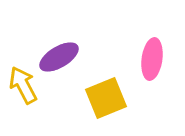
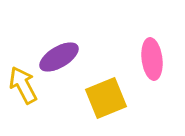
pink ellipse: rotated 15 degrees counterclockwise
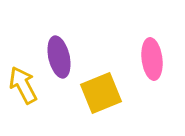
purple ellipse: rotated 72 degrees counterclockwise
yellow square: moved 5 px left, 5 px up
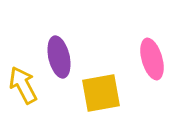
pink ellipse: rotated 9 degrees counterclockwise
yellow square: rotated 12 degrees clockwise
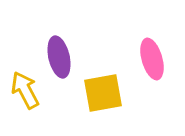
yellow arrow: moved 2 px right, 5 px down
yellow square: moved 2 px right
